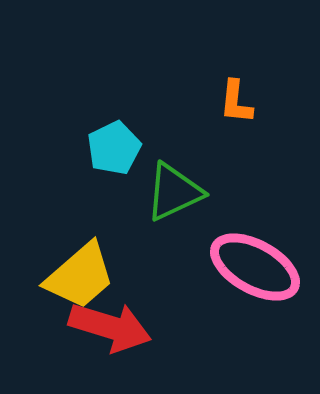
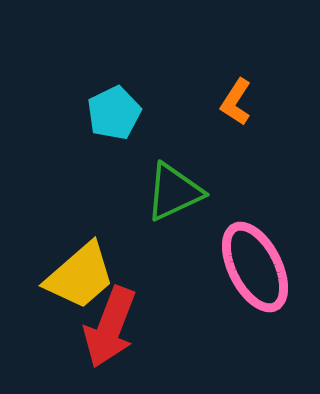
orange L-shape: rotated 27 degrees clockwise
cyan pentagon: moved 35 px up
pink ellipse: rotated 34 degrees clockwise
red arrow: rotated 94 degrees clockwise
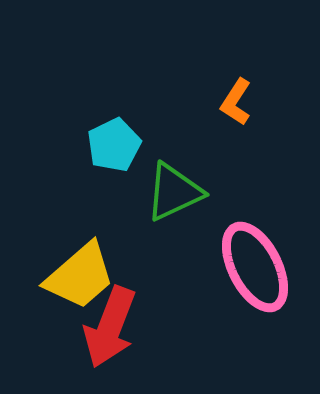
cyan pentagon: moved 32 px down
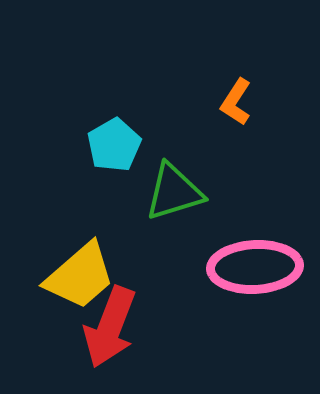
cyan pentagon: rotated 4 degrees counterclockwise
green triangle: rotated 8 degrees clockwise
pink ellipse: rotated 66 degrees counterclockwise
